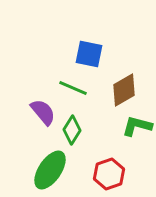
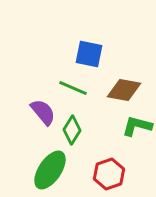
brown diamond: rotated 40 degrees clockwise
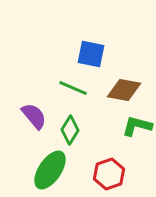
blue square: moved 2 px right
purple semicircle: moved 9 px left, 4 px down
green diamond: moved 2 px left
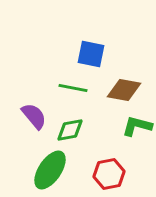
green line: rotated 12 degrees counterclockwise
green diamond: rotated 48 degrees clockwise
red hexagon: rotated 8 degrees clockwise
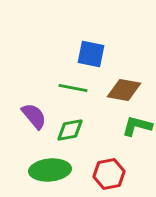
green ellipse: rotated 51 degrees clockwise
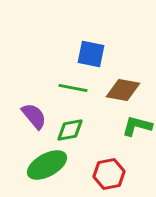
brown diamond: moved 1 px left
green ellipse: moved 3 px left, 5 px up; rotated 24 degrees counterclockwise
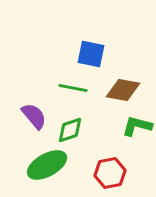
green diamond: rotated 8 degrees counterclockwise
red hexagon: moved 1 px right, 1 px up
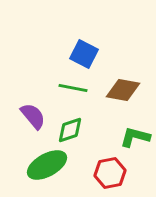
blue square: moved 7 px left; rotated 16 degrees clockwise
purple semicircle: moved 1 px left
green L-shape: moved 2 px left, 11 px down
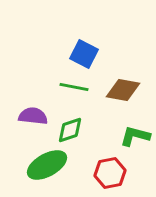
green line: moved 1 px right, 1 px up
purple semicircle: rotated 44 degrees counterclockwise
green L-shape: moved 1 px up
